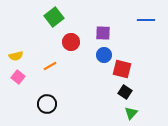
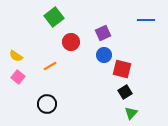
purple square: rotated 28 degrees counterclockwise
yellow semicircle: rotated 48 degrees clockwise
black square: rotated 24 degrees clockwise
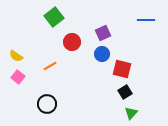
red circle: moved 1 px right
blue circle: moved 2 px left, 1 px up
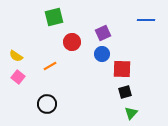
green square: rotated 24 degrees clockwise
red square: rotated 12 degrees counterclockwise
black square: rotated 16 degrees clockwise
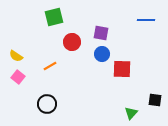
purple square: moved 2 px left; rotated 35 degrees clockwise
black square: moved 30 px right, 8 px down; rotated 24 degrees clockwise
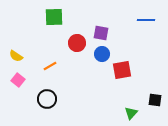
green square: rotated 12 degrees clockwise
red circle: moved 5 px right, 1 px down
red square: moved 1 px down; rotated 12 degrees counterclockwise
pink square: moved 3 px down
black circle: moved 5 px up
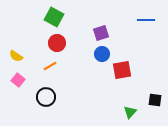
green square: rotated 30 degrees clockwise
purple square: rotated 28 degrees counterclockwise
red circle: moved 20 px left
black circle: moved 1 px left, 2 px up
green triangle: moved 1 px left, 1 px up
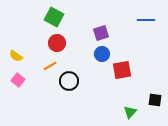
black circle: moved 23 px right, 16 px up
